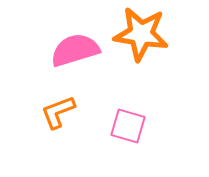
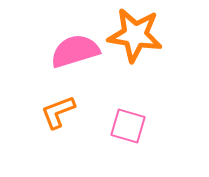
orange star: moved 6 px left, 1 px down
pink semicircle: moved 1 px down
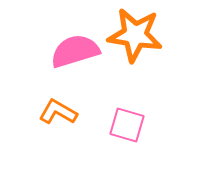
orange L-shape: rotated 51 degrees clockwise
pink square: moved 1 px left, 1 px up
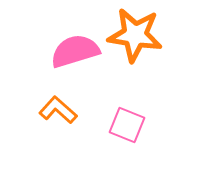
orange L-shape: moved 2 px up; rotated 12 degrees clockwise
pink square: rotated 6 degrees clockwise
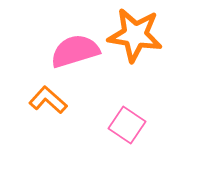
orange L-shape: moved 10 px left, 10 px up
pink square: rotated 12 degrees clockwise
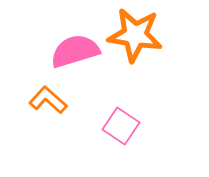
pink square: moved 6 px left, 1 px down
